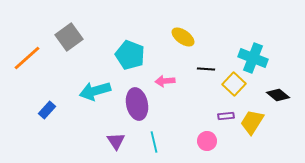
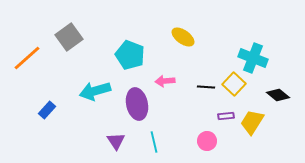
black line: moved 18 px down
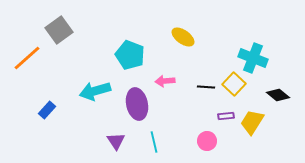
gray square: moved 10 px left, 7 px up
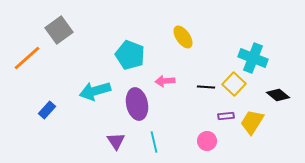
yellow ellipse: rotated 20 degrees clockwise
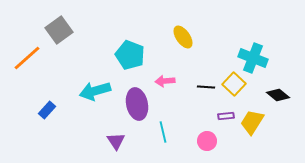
cyan line: moved 9 px right, 10 px up
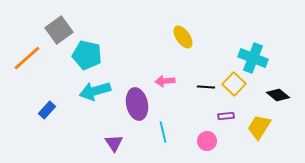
cyan pentagon: moved 43 px left; rotated 8 degrees counterclockwise
yellow trapezoid: moved 7 px right, 5 px down
purple triangle: moved 2 px left, 2 px down
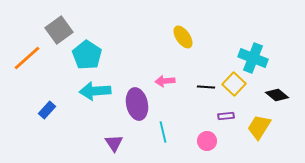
cyan pentagon: rotated 20 degrees clockwise
cyan arrow: rotated 12 degrees clockwise
black diamond: moved 1 px left
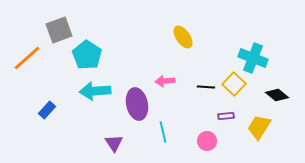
gray square: rotated 16 degrees clockwise
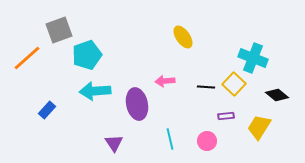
cyan pentagon: rotated 20 degrees clockwise
cyan line: moved 7 px right, 7 px down
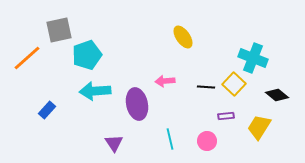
gray square: rotated 8 degrees clockwise
